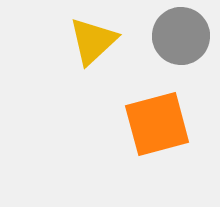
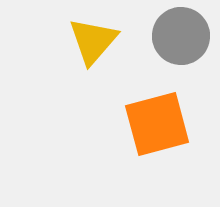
yellow triangle: rotated 6 degrees counterclockwise
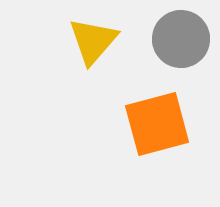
gray circle: moved 3 px down
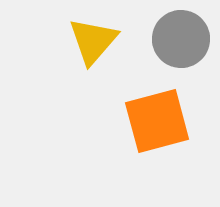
orange square: moved 3 px up
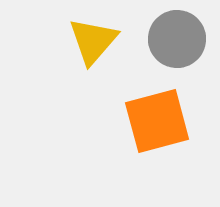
gray circle: moved 4 px left
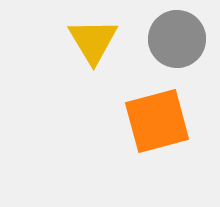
yellow triangle: rotated 12 degrees counterclockwise
